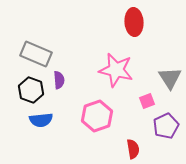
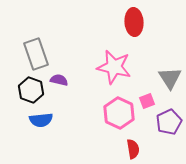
gray rectangle: rotated 48 degrees clockwise
pink star: moved 2 px left, 3 px up
purple semicircle: rotated 72 degrees counterclockwise
pink hexagon: moved 22 px right, 3 px up; rotated 16 degrees counterclockwise
purple pentagon: moved 3 px right, 4 px up
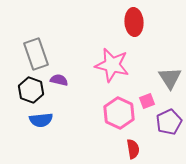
pink star: moved 2 px left, 2 px up
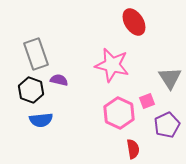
red ellipse: rotated 28 degrees counterclockwise
purple pentagon: moved 2 px left, 3 px down
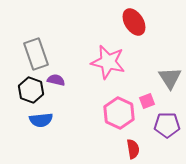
pink star: moved 4 px left, 3 px up
purple semicircle: moved 3 px left
purple pentagon: rotated 25 degrees clockwise
